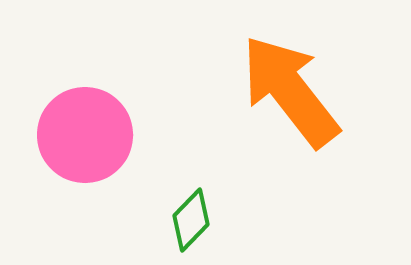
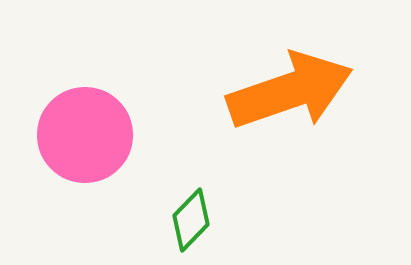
orange arrow: rotated 109 degrees clockwise
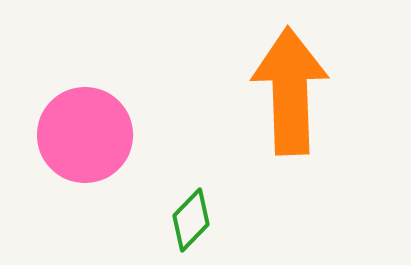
orange arrow: rotated 73 degrees counterclockwise
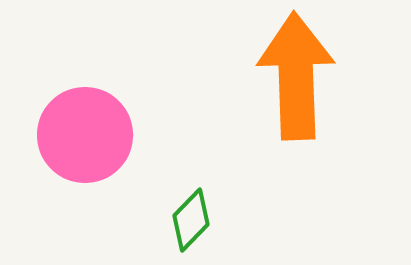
orange arrow: moved 6 px right, 15 px up
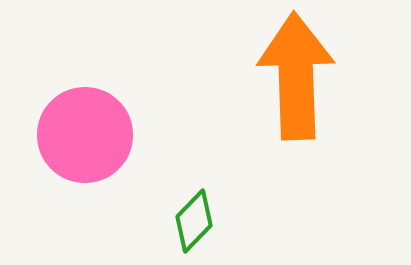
green diamond: moved 3 px right, 1 px down
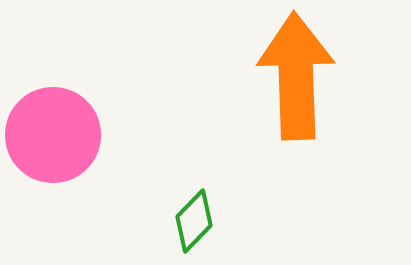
pink circle: moved 32 px left
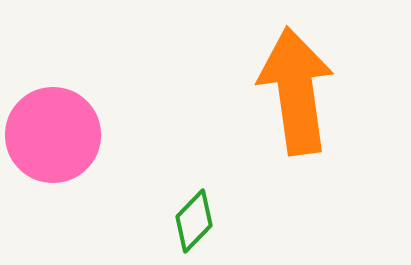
orange arrow: moved 15 px down; rotated 6 degrees counterclockwise
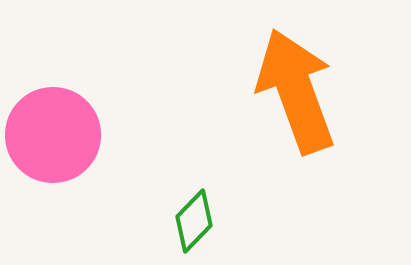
orange arrow: rotated 12 degrees counterclockwise
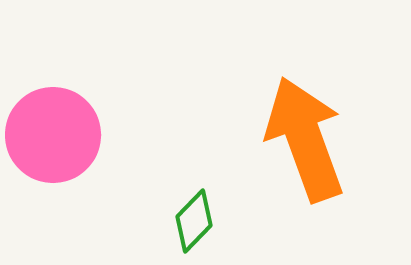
orange arrow: moved 9 px right, 48 px down
